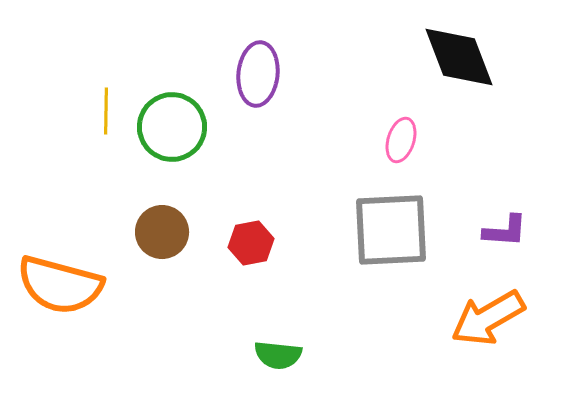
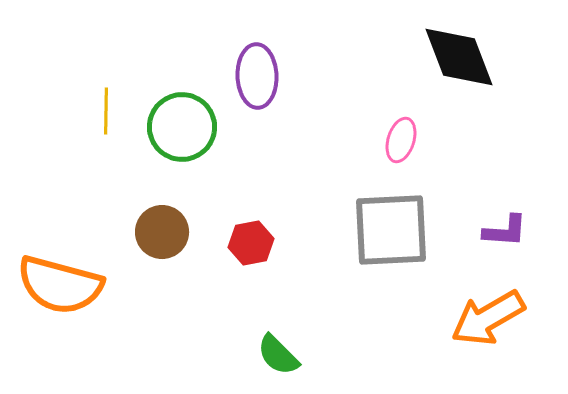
purple ellipse: moved 1 px left, 2 px down; rotated 8 degrees counterclockwise
green circle: moved 10 px right
green semicircle: rotated 39 degrees clockwise
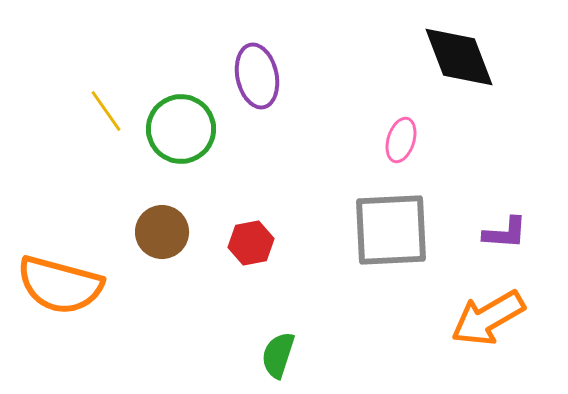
purple ellipse: rotated 10 degrees counterclockwise
yellow line: rotated 36 degrees counterclockwise
green circle: moved 1 px left, 2 px down
purple L-shape: moved 2 px down
green semicircle: rotated 63 degrees clockwise
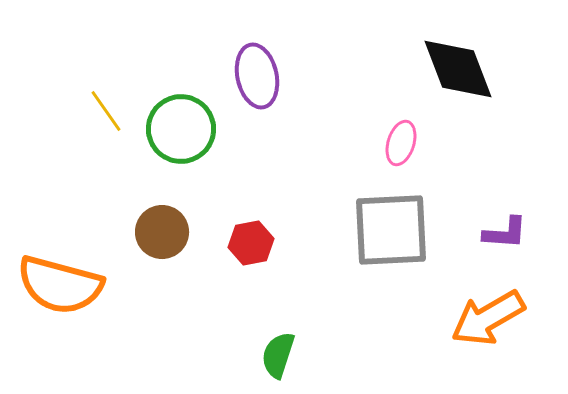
black diamond: moved 1 px left, 12 px down
pink ellipse: moved 3 px down
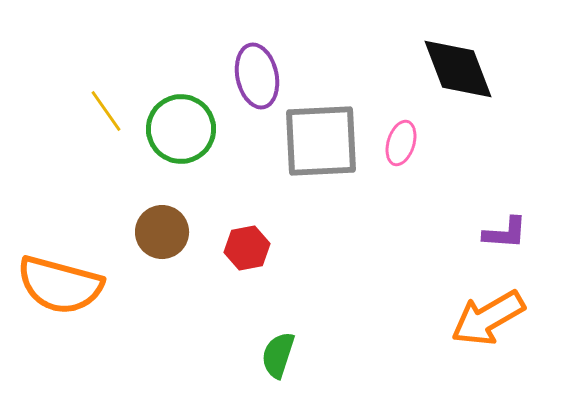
gray square: moved 70 px left, 89 px up
red hexagon: moved 4 px left, 5 px down
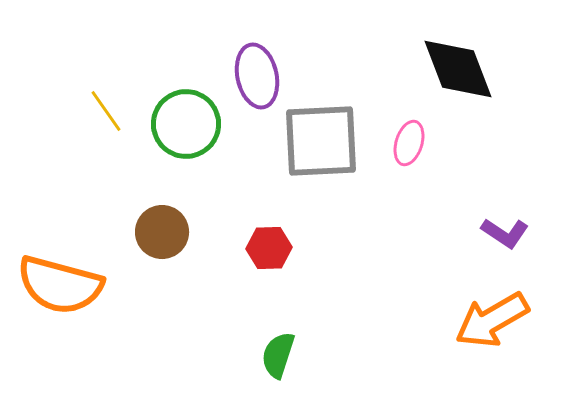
green circle: moved 5 px right, 5 px up
pink ellipse: moved 8 px right
purple L-shape: rotated 30 degrees clockwise
red hexagon: moved 22 px right; rotated 9 degrees clockwise
orange arrow: moved 4 px right, 2 px down
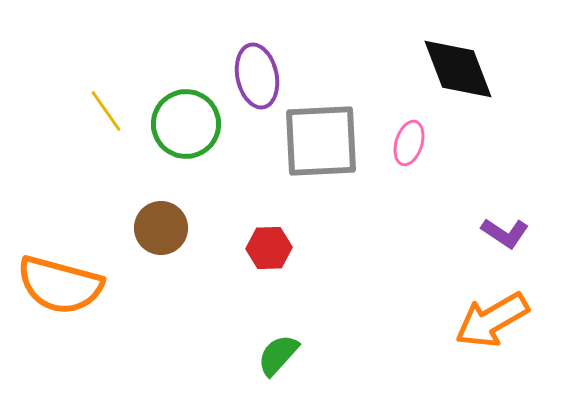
brown circle: moved 1 px left, 4 px up
green semicircle: rotated 24 degrees clockwise
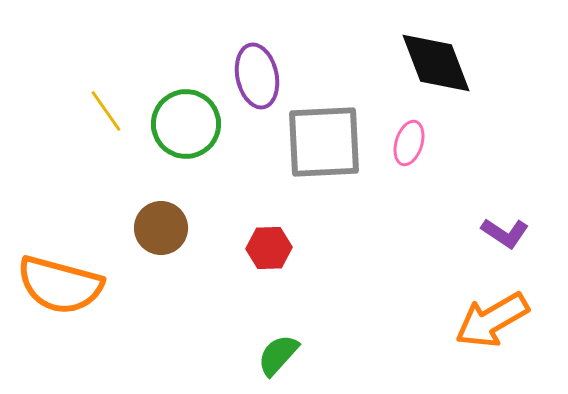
black diamond: moved 22 px left, 6 px up
gray square: moved 3 px right, 1 px down
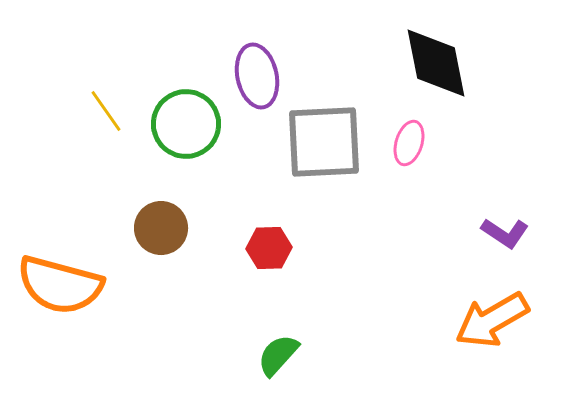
black diamond: rotated 10 degrees clockwise
